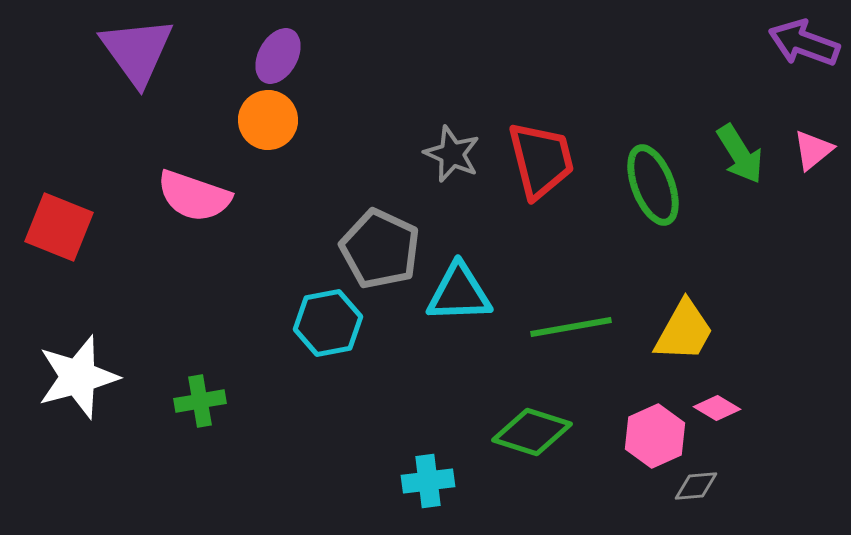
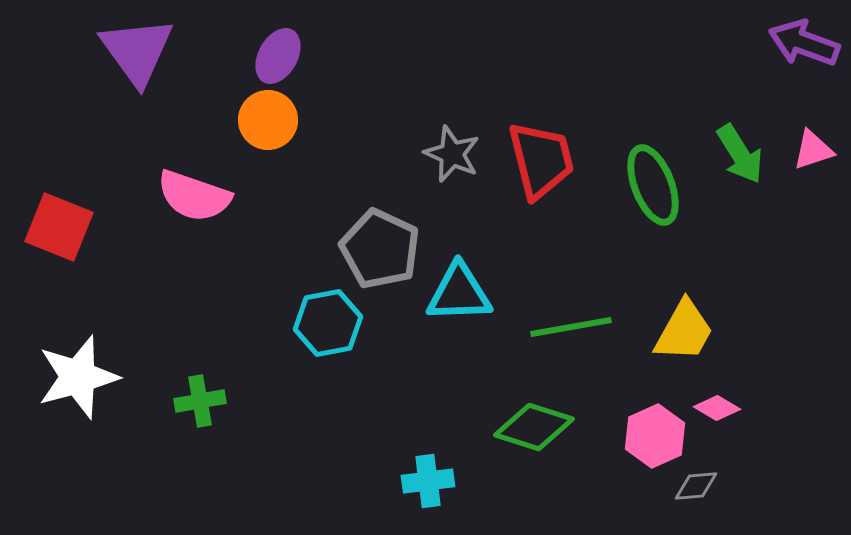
pink triangle: rotated 21 degrees clockwise
green diamond: moved 2 px right, 5 px up
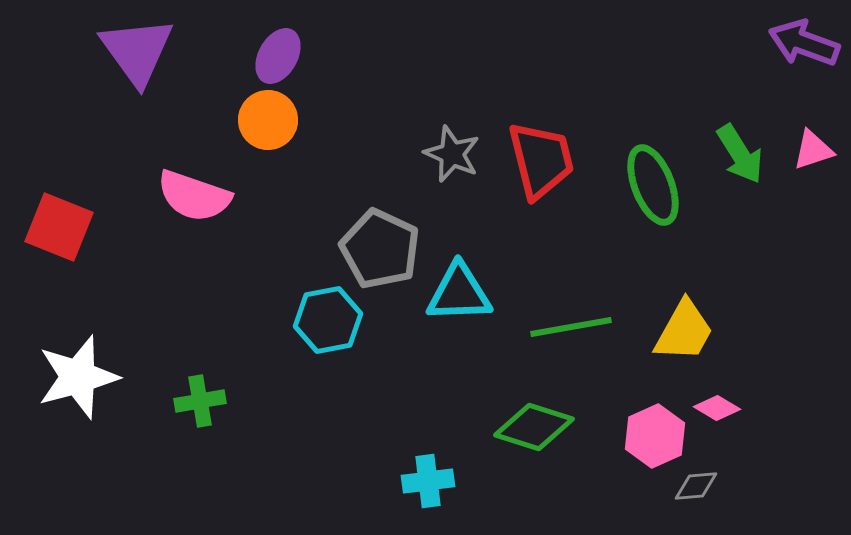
cyan hexagon: moved 3 px up
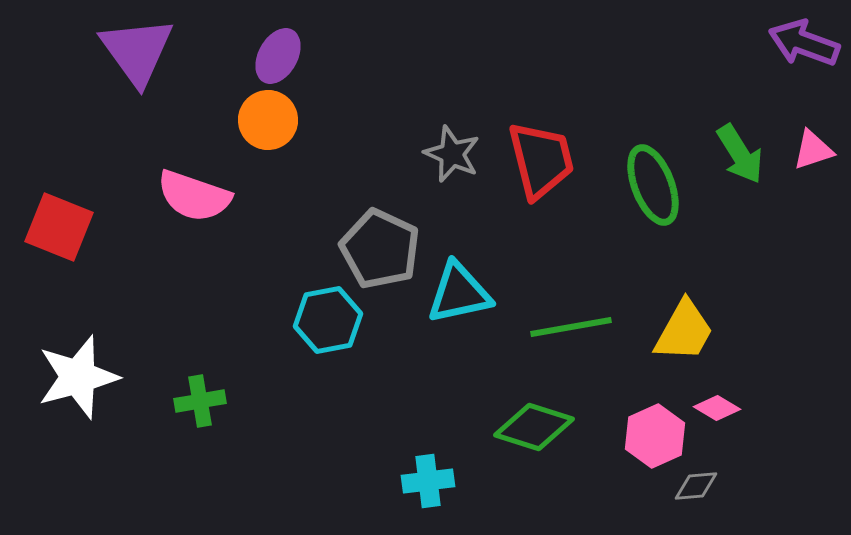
cyan triangle: rotated 10 degrees counterclockwise
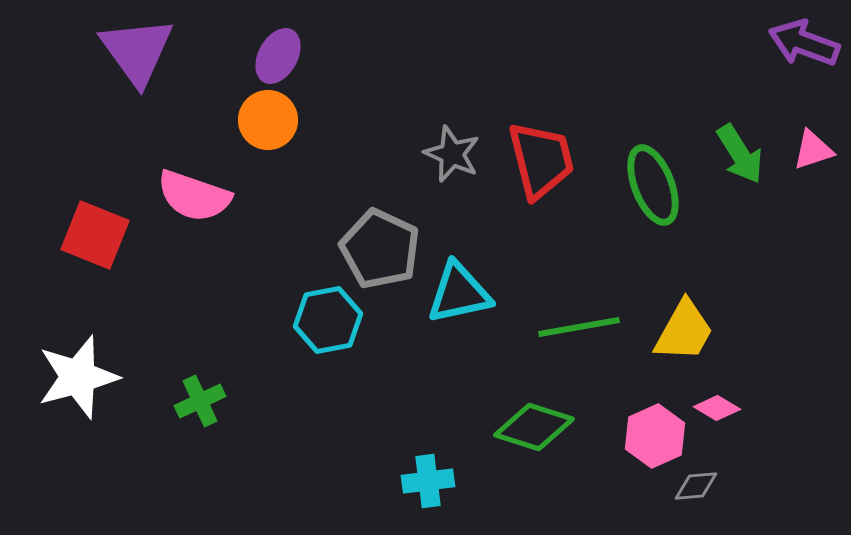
red square: moved 36 px right, 8 px down
green line: moved 8 px right
green cross: rotated 15 degrees counterclockwise
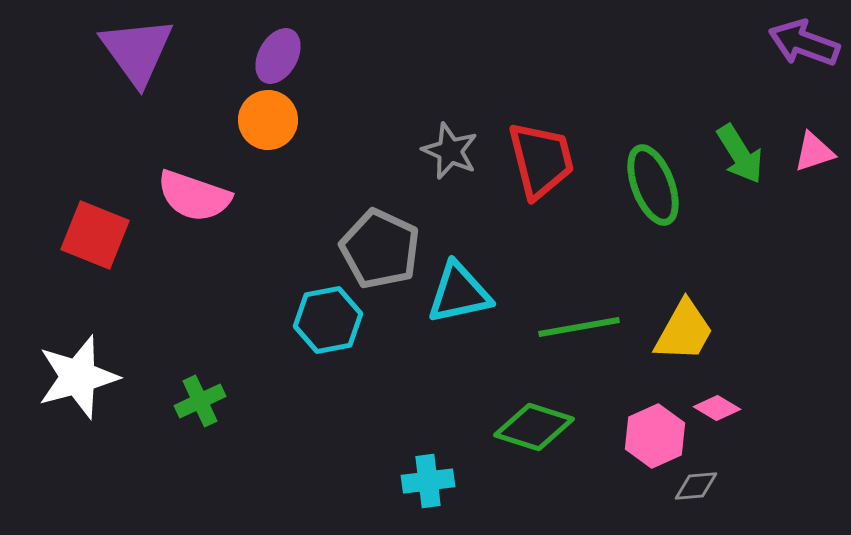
pink triangle: moved 1 px right, 2 px down
gray star: moved 2 px left, 3 px up
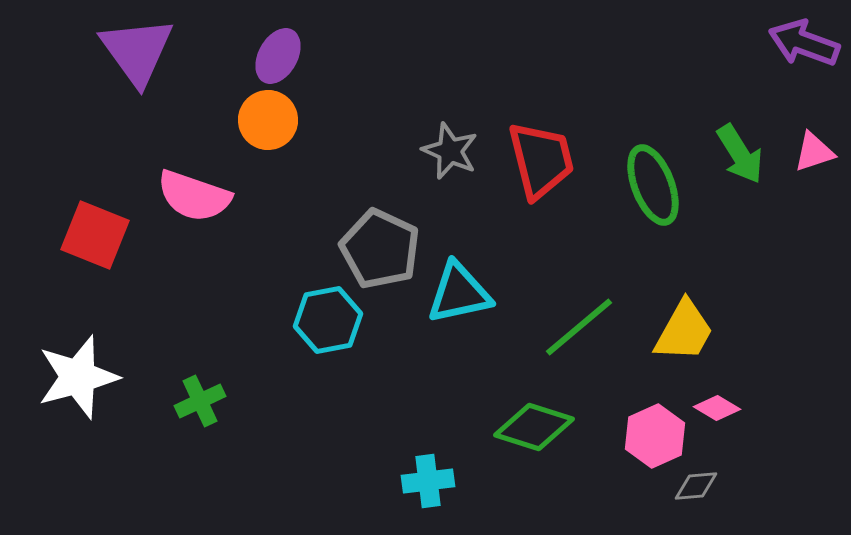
green line: rotated 30 degrees counterclockwise
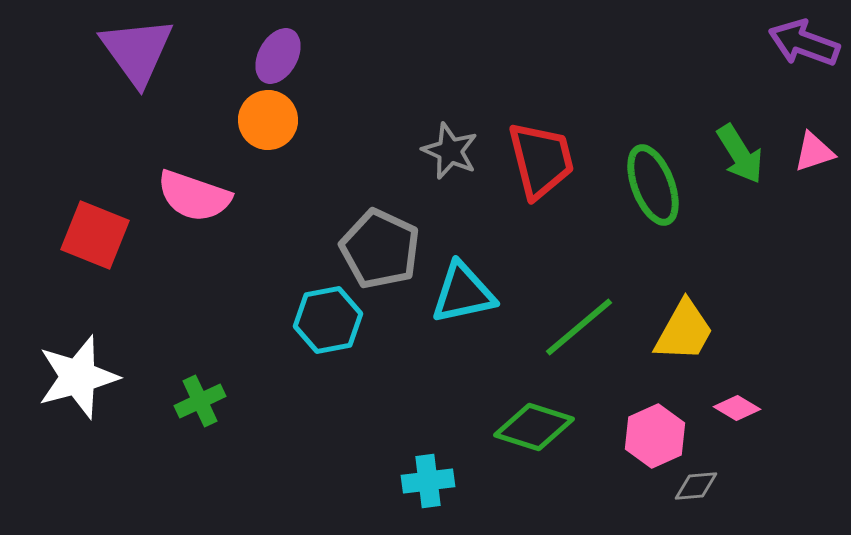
cyan triangle: moved 4 px right
pink diamond: moved 20 px right
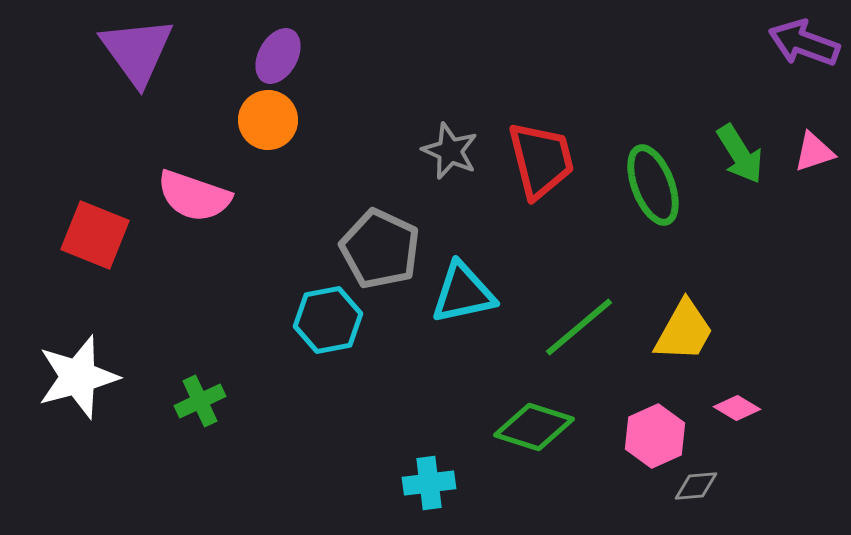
cyan cross: moved 1 px right, 2 px down
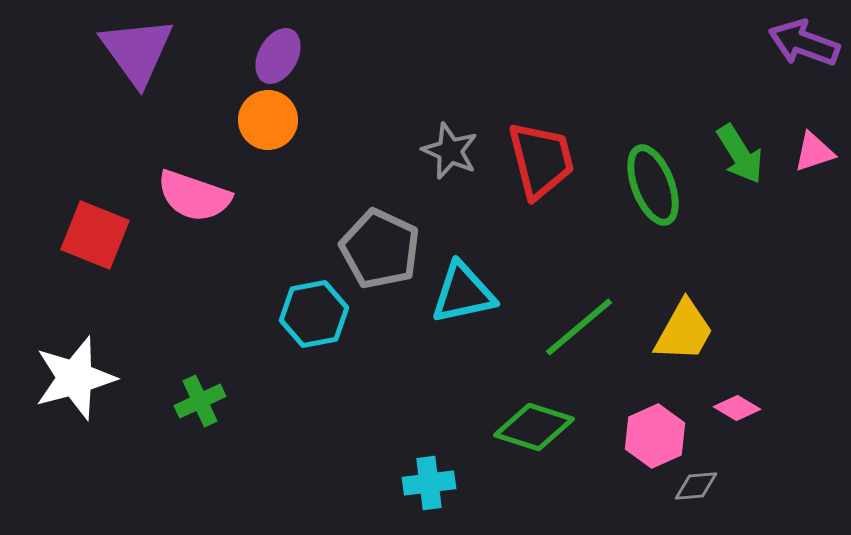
cyan hexagon: moved 14 px left, 6 px up
white star: moved 3 px left, 1 px down
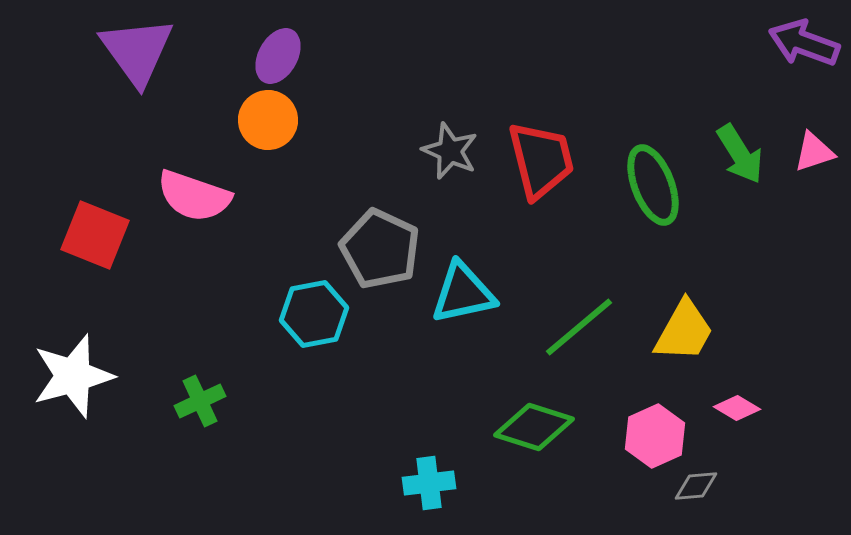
white star: moved 2 px left, 2 px up
